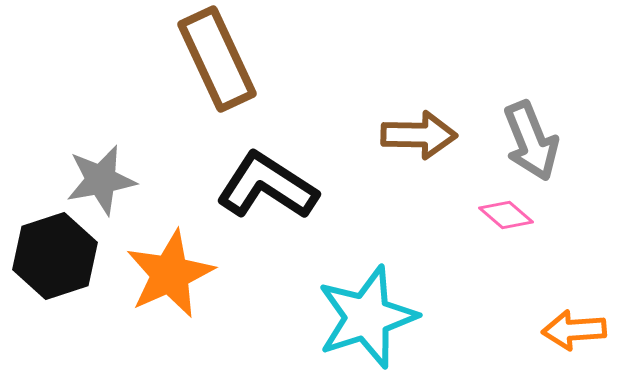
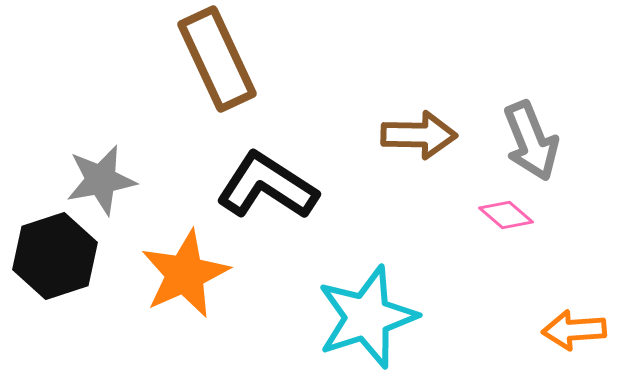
orange star: moved 15 px right
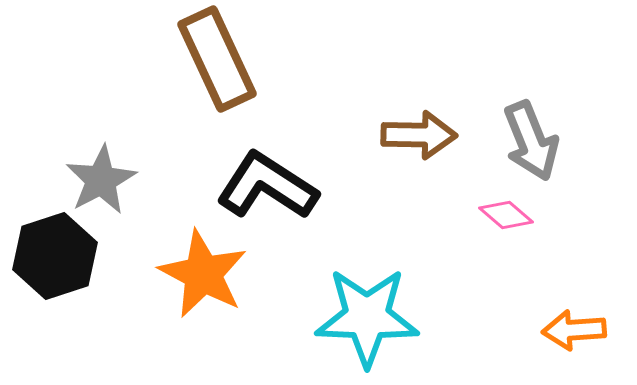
gray star: rotated 18 degrees counterclockwise
orange star: moved 18 px right; rotated 20 degrees counterclockwise
cyan star: rotated 20 degrees clockwise
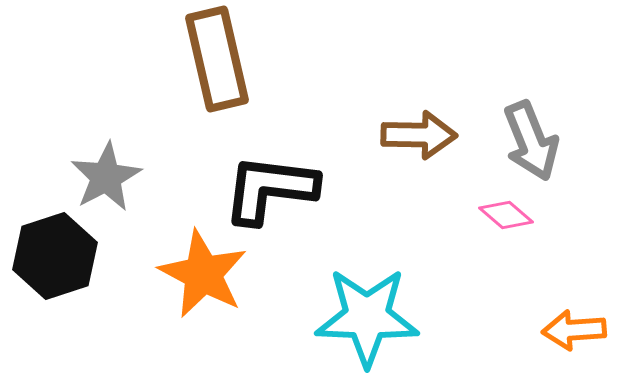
brown rectangle: rotated 12 degrees clockwise
gray star: moved 5 px right, 3 px up
black L-shape: moved 3 px right, 3 px down; rotated 26 degrees counterclockwise
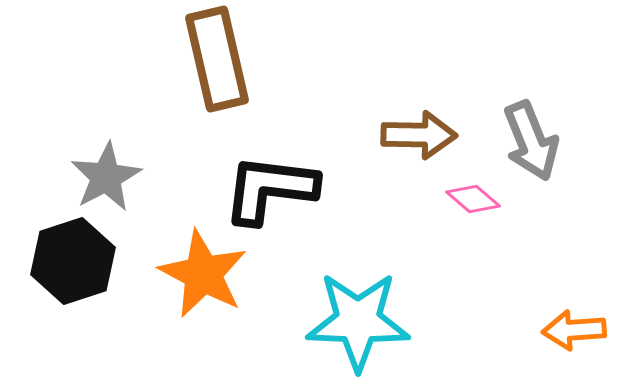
pink diamond: moved 33 px left, 16 px up
black hexagon: moved 18 px right, 5 px down
cyan star: moved 9 px left, 4 px down
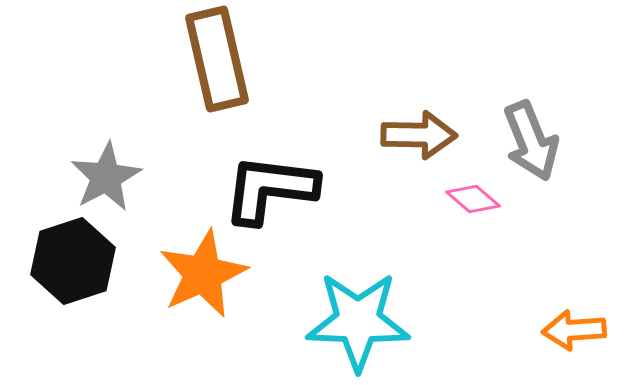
orange star: rotated 20 degrees clockwise
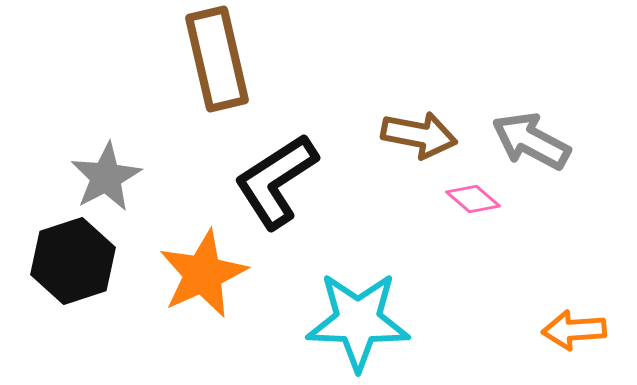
brown arrow: rotated 10 degrees clockwise
gray arrow: rotated 140 degrees clockwise
black L-shape: moved 6 px right, 8 px up; rotated 40 degrees counterclockwise
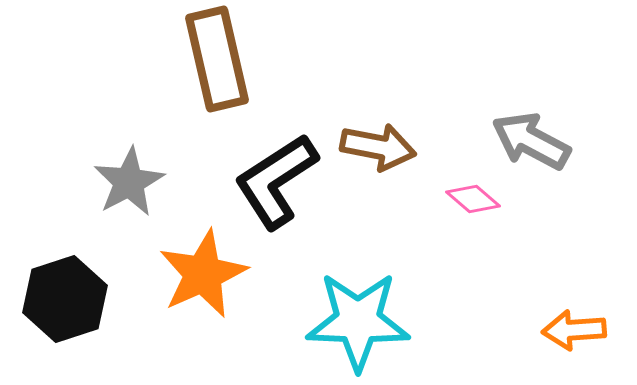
brown arrow: moved 41 px left, 12 px down
gray star: moved 23 px right, 5 px down
black hexagon: moved 8 px left, 38 px down
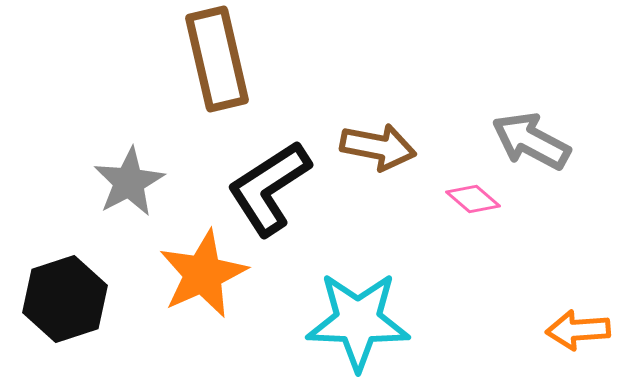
black L-shape: moved 7 px left, 7 px down
orange arrow: moved 4 px right
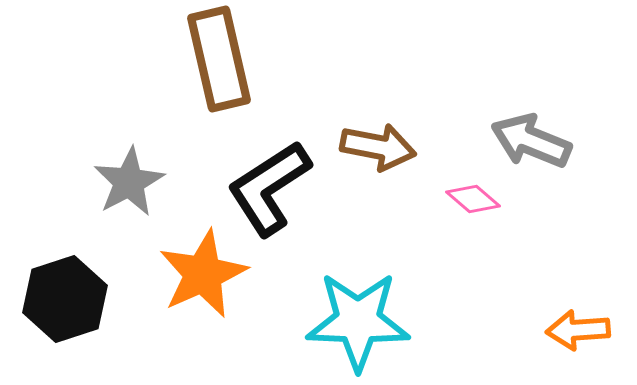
brown rectangle: moved 2 px right
gray arrow: rotated 6 degrees counterclockwise
